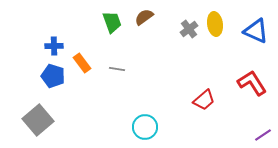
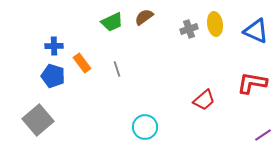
green trapezoid: rotated 85 degrees clockwise
gray cross: rotated 18 degrees clockwise
gray line: rotated 63 degrees clockwise
red L-shape: rotated 48 degrees counterclockwise
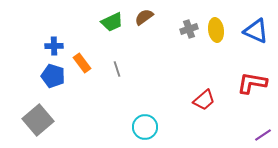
yellow ellipse: moved 1 px right, 6 px down
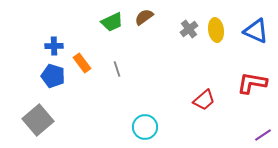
gray cross: rotated 18 degrees counterclockwise
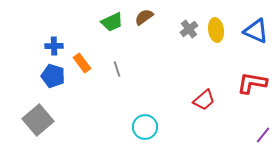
purple line: rotated 18 degrees counterclockwise
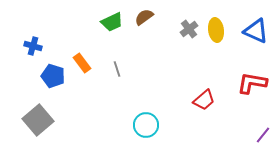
blue cross: moved 21 px left; rotated 18 degrees clockwise
cyan circle: moved 1 px right, 2 px up
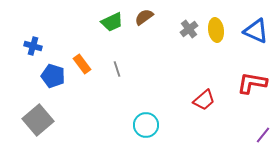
orange rectangle: moved 1 px down
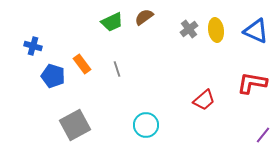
gray square: moved 37 px right, 5 px down; rotated 12 degrees clockwise
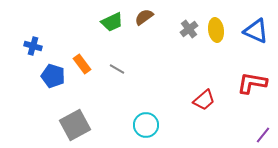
gray line: rotated 42 degrees counterclockwise
